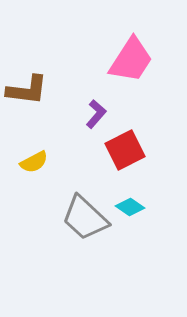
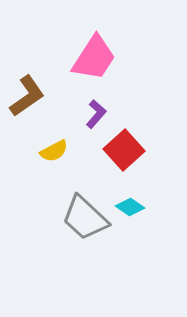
pink trapezoid: moved 37 px left, 2 px up
brown L-shape: moved 6 px down; rotated 42 degrees counterclockwise
red square: moved 1 px left; rotated 15 degrees counterclockwise
yellow semicircle: moved 20 px right, 11 px up
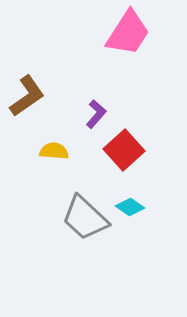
pink trapezoid: moved 34 px right, 25 px up
yellow semicircle: rotated 148 degrees counterclockwise
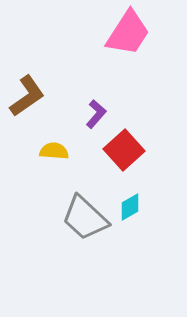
cyan diamond: rotated 64 degrees counterclockwise
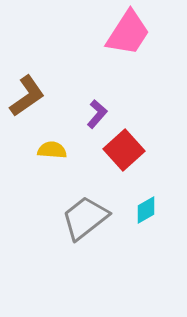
purple L-shape: moved 1 px right
yellow semicircle: moved 2 px left, 1 px up
cyan diamond: moved 16 px right, 3 px down
gray trapezoid: rotated 99 degrees clockwise
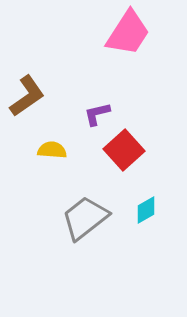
purple L-shape: rotated 144 degrees counterclockwise
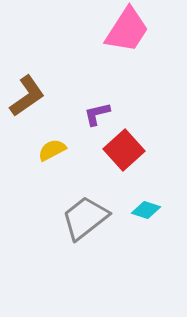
pink trapezoid: moved 1 px left, 3 px up
yellow semicircle: rotated 32 degrees counterclockwise
cyan diamond: rotated 48 degrees clockwise
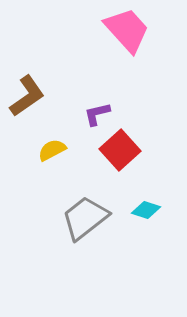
pink trapezoid: rotated 75 degrees counterclockwise
red square: moved 4 px left
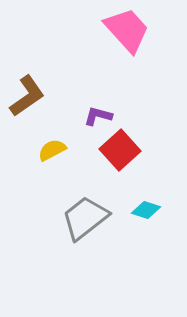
purple L-shape: moved 1 px right, 2 px down; rotated 28 degrees clockwise
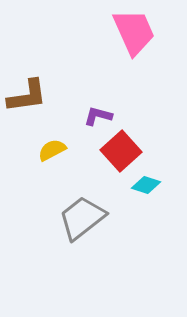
pink trapezoid: moved 7 px right, 2 px down; rotated 18 degrees clockwise
brown L-shape: rotated 27 degrees clockwise
red square: moved 1 px right, 1 px down
cyan diamond: moved 25 px up
gray trapezoid: moved 3 px left
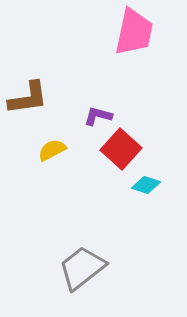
pink trapezoid: rotated 36 degrees clockwise
brown L-shape: moved 1 px right, 2 px down
red square: moved 2 px up; rotated 6 degrees counterclockwise
gray trapezoid: moved 50 px down
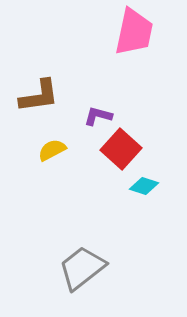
brown L-shape: moved 11 px right, 2 px up
cyan diamond: moved 2 px left, 1 px down
